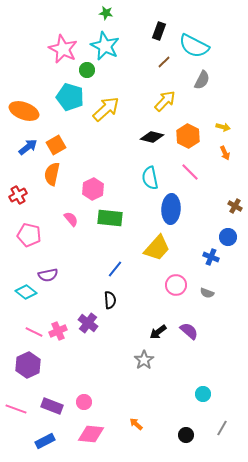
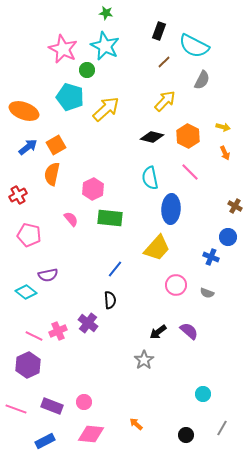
pink line at (34, 332): moved 4 px down
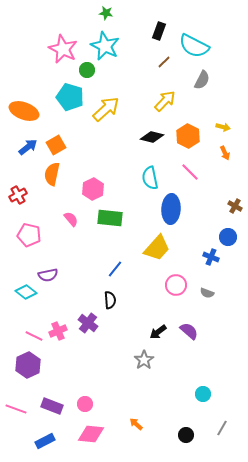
pink circle at (84, 402): moved 1 px right, 2 px down
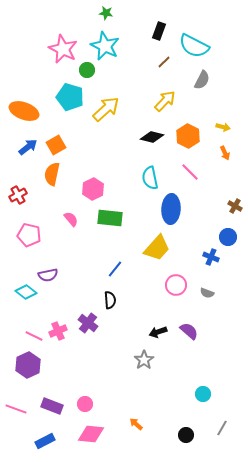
black arrow at (158, 332): rotated 18 degrees clockwise
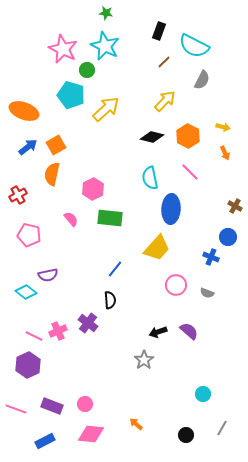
cyan pentagon at (70, 97): moved 1 px right, 2 px up
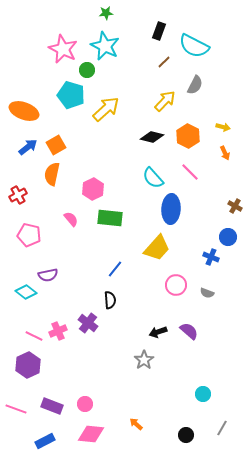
green star at (106, 13): rotated 16 degrees counterclockwise
gray semicircle at (202, 80): moved 7 px left, 5 px down
cyan semicircle at (150, 178): moved 3 px right; rotated 30 degrees counterclockwise
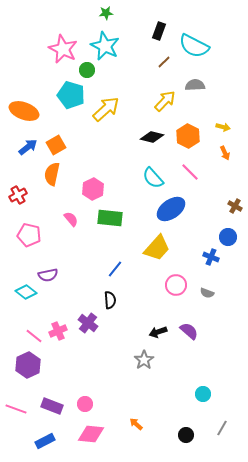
gray semicircle at (195, 85): rotated 120 degrees counterclockwise
blue ellipse at (171, 209): rotated 52 degrees clockwise
pink line at (34, 336): rotated 12 degrees clockwise
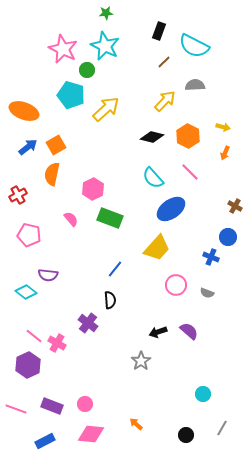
orange arrow at (225, 153): rotated 48 degrees clockwise
green rectangle at (110, 218): rotated 15 degrees clockwise
purple semicircle at (48, 275): rotated 18 degrees clockwise
pink cross at (58, 331): moved 1 px left, 12 px down; rotated 36 degrees counterclockwise
gray star at (144, 360): moved 3 px left, 1 px down
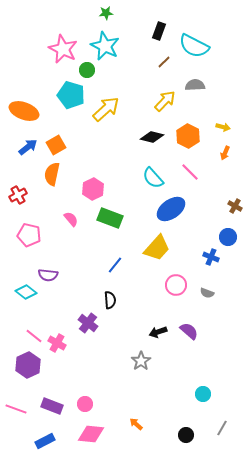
blue line at (115, 269): moved 4 px up
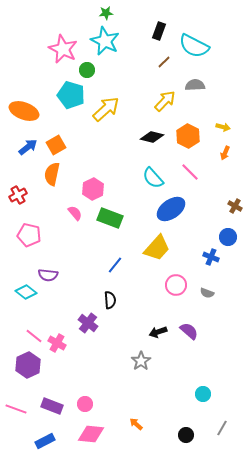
cyan star at (105, 46): moved 5 px up
pink semicircle at (71, 219): moved 4 px right, 6 px up
